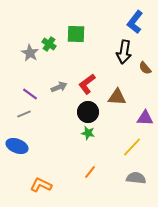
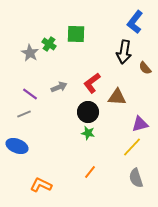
red L-shape: moved 5 px right, 1 px up
purple triangle: moved 5 px left, 6 px down; rotated 18 degrees counterclockwise
gray semicircle: rotated 114 degrees counterclockwise
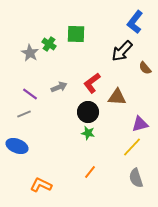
black arrow: moved 2 px left, 1 px up; rotated 35 degrees clockwise
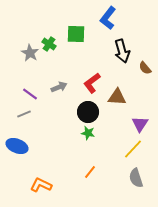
blue L-shape: moved 27 px left, 4 px up
black arrow: rotated 60 degrees counterclockwise
purple triangle: rotated 42 degrees counterclockwise
yellow line: moved 1 px right, 2 px down
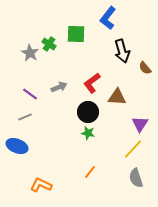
gray line: moved 1 px right, 3 px down
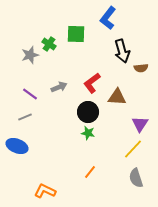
gray star: moved 2 px down; rotated 24 degrees clockwise
brown semicircle: moved 4 px left; rotated 56 degrees counterclockwise
orange L-shape: moved 4 px right, 6 px down
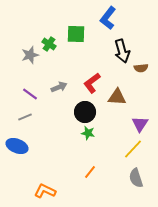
black circle: moved 3 px left
